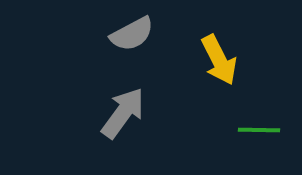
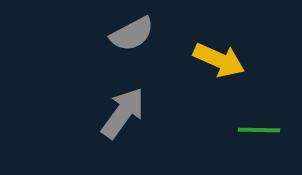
yellow arrow: rotated 39 degrees counterclockwise
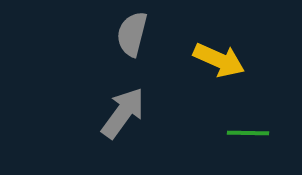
gray semicircle: rotated 132 degrees clockwise
green line: moved 11 px left, 3 px down
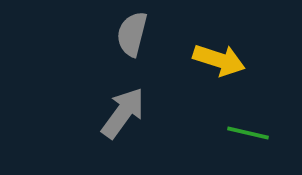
yellow arrow: rotated 6 degrees counterclockwise
green line: rotated 12 degrees clockwise
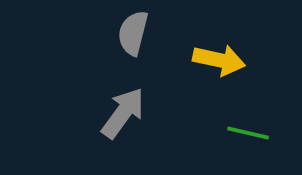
gray semicircle: moved 1 px right, 1 px up
yellow arrow: rotated 6 degrees counterclockwise
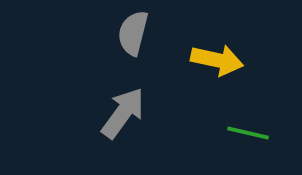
yellow arrow: moved 2 px left
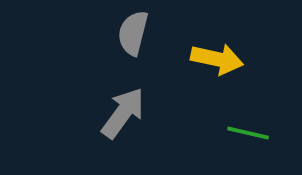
yellow arrow: moved 1 px up
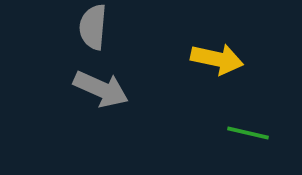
gray semicircle: moved 40 px left, 6 px up; rotated 9 degrees counterclockwise
gray arrow: moved 22 px left, 24 px up; rotated 78 degrees clockwise
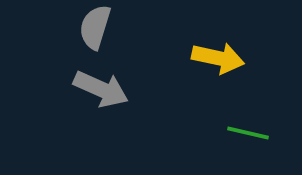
gray semicircle: moved 2 px right; rotated 12 degrees clockwise
yellow arrow: moved 1 px right, 1 px up
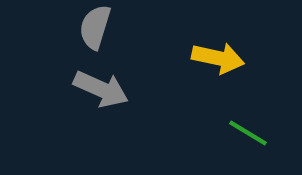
green line: rotated 18 degrees clockwise
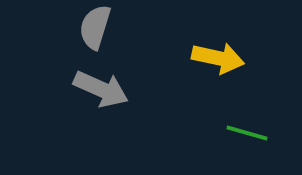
green line: moved 1 px left; rotated 15 degrees counterclockwise
